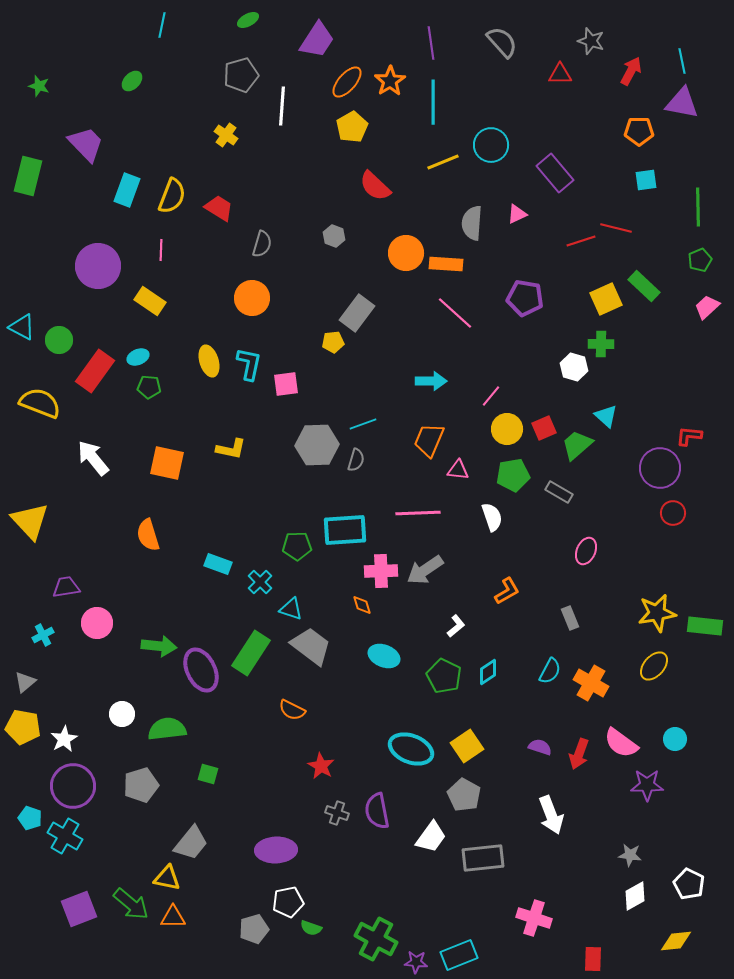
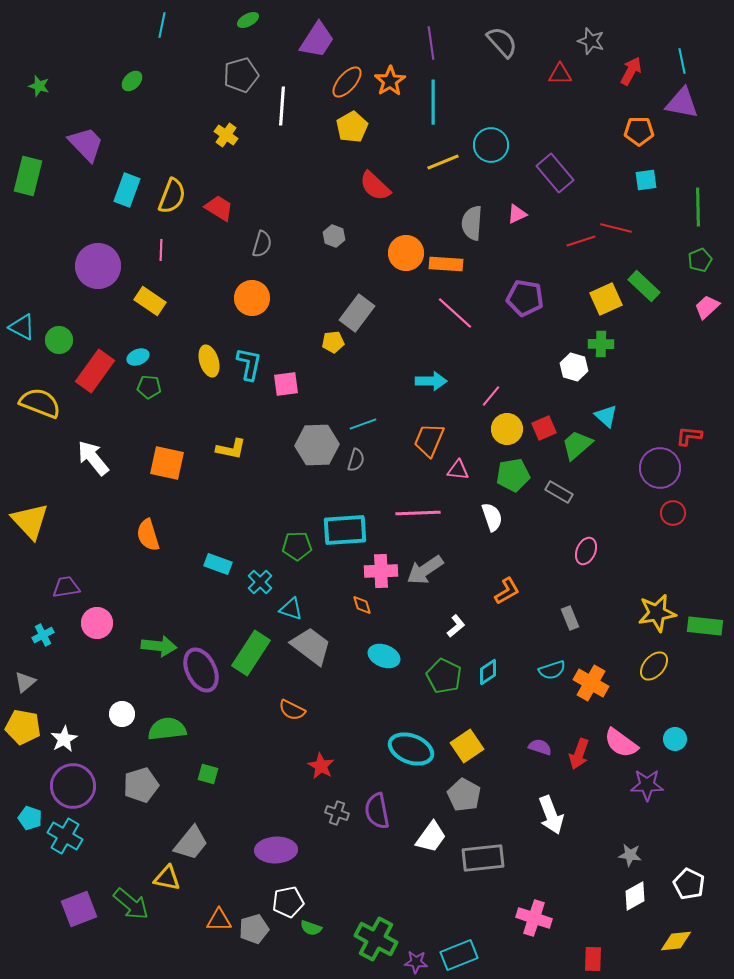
cyan semicircle at (550, 671): moved 2 px right, 1 px up; rotated 44 degrees clockwise
orange triangle at (173, 917): moved 46 px right, 3 px down
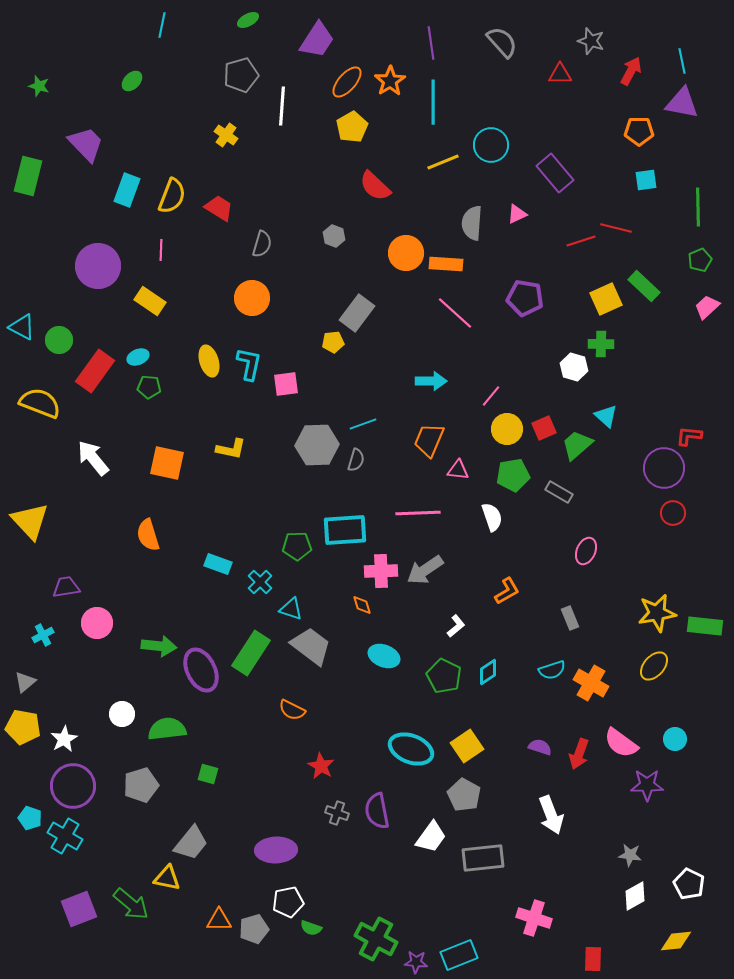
purple circle at (660, 468): moved 4 px right
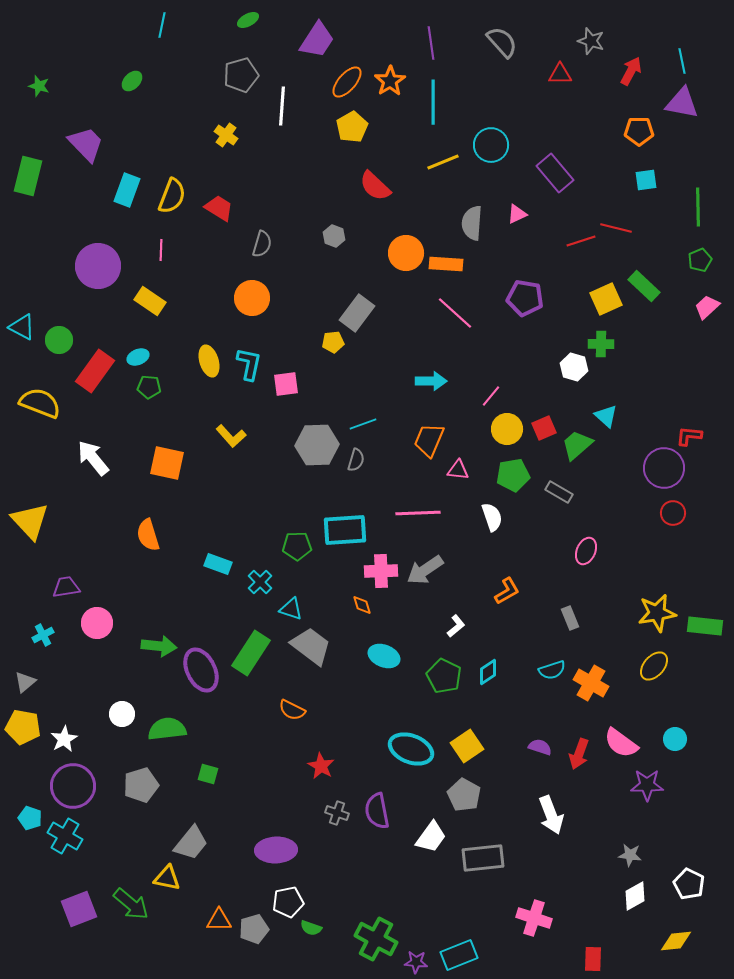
yellow L-shape at (231, 449): moved 13 px up; rotated 36 degrees clockwise
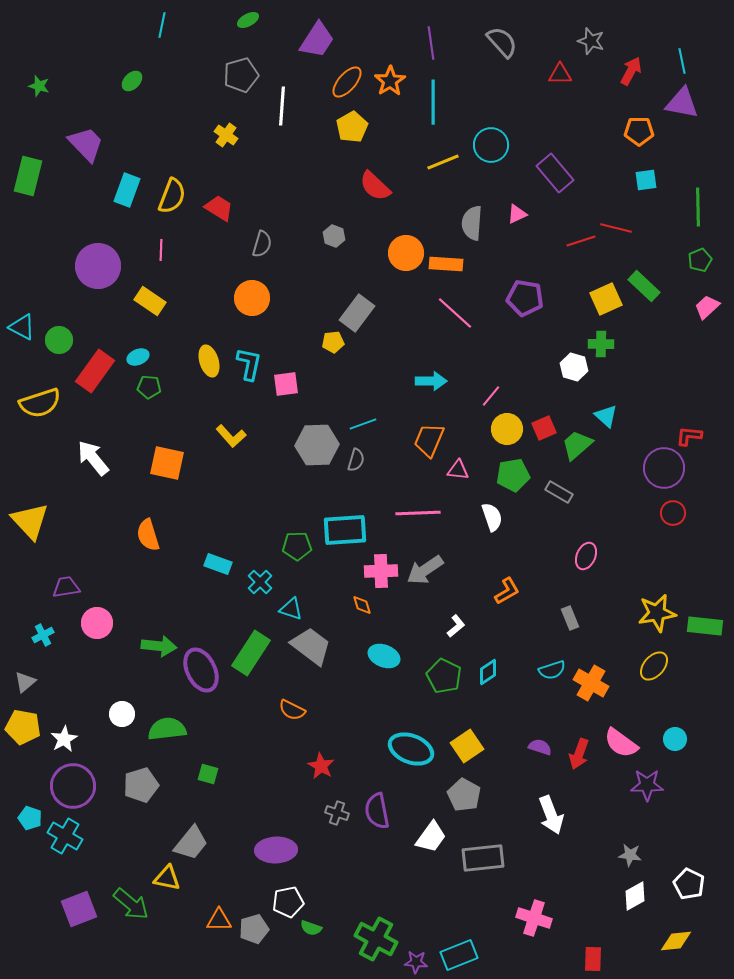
yellow semicircle at (40, 403): rotated 141 degrees clockwise
pink ellipse at (586, 551): moved 5 px down
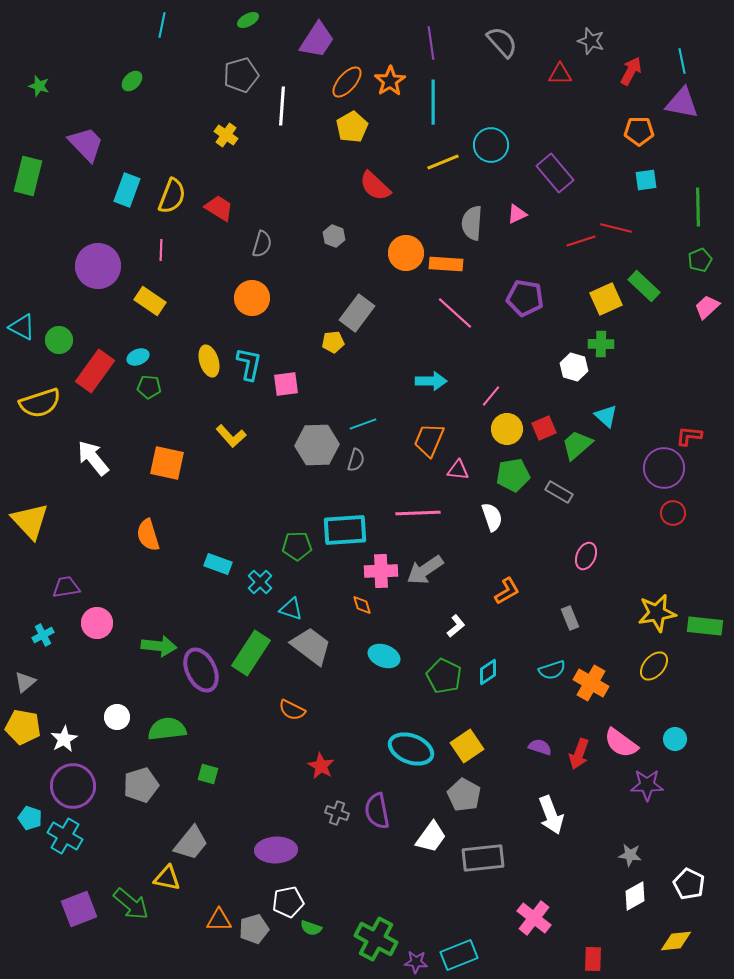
white circle at (122, 714): moved 5 px left, 3 px down
pink cross at (534, 918): rotated 20 degrees clockwise
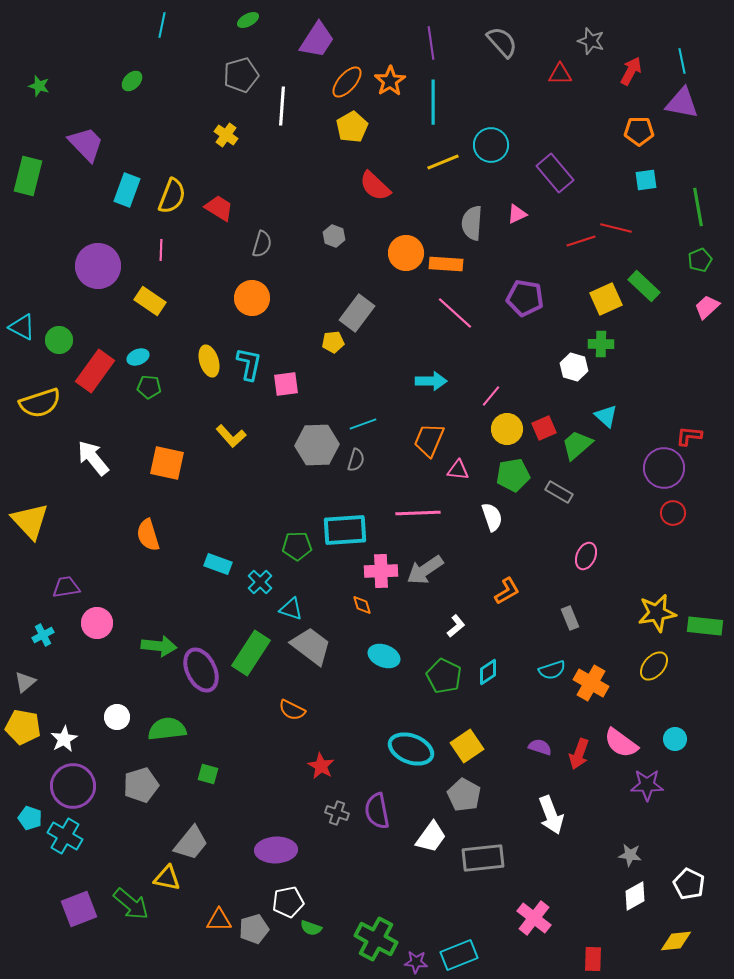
green line at (698, 207): rotated 9 degrees counterclockwise
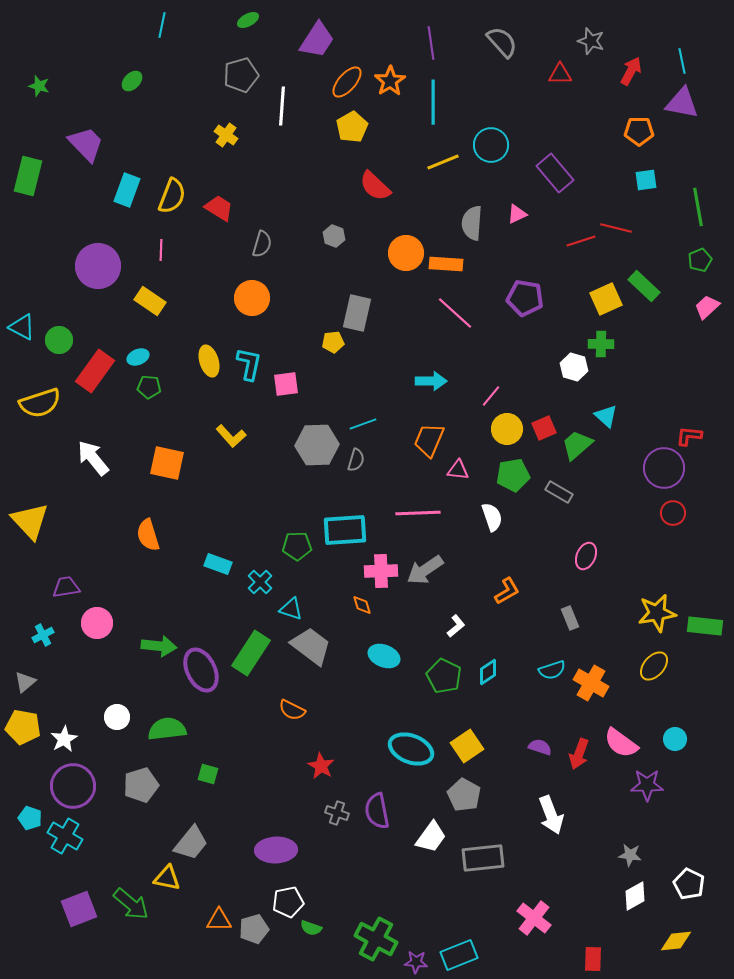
gray rectangle at (357, 313): rotated 24 degrees counterclockwise
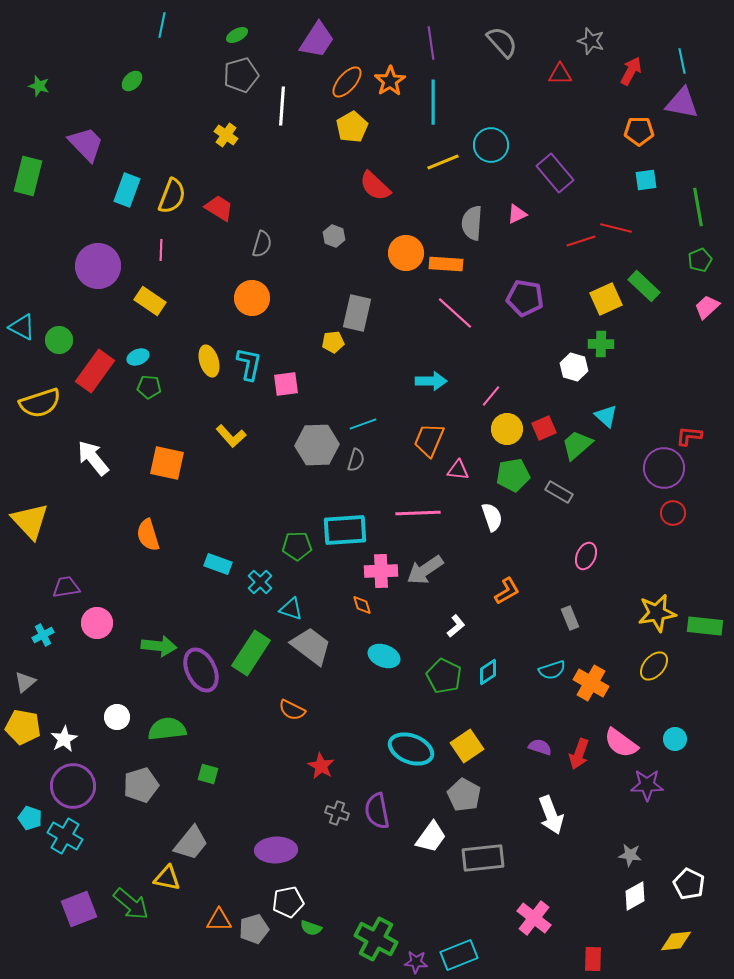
green ellipse at (248, 20): moved 11 px left, 15 px down
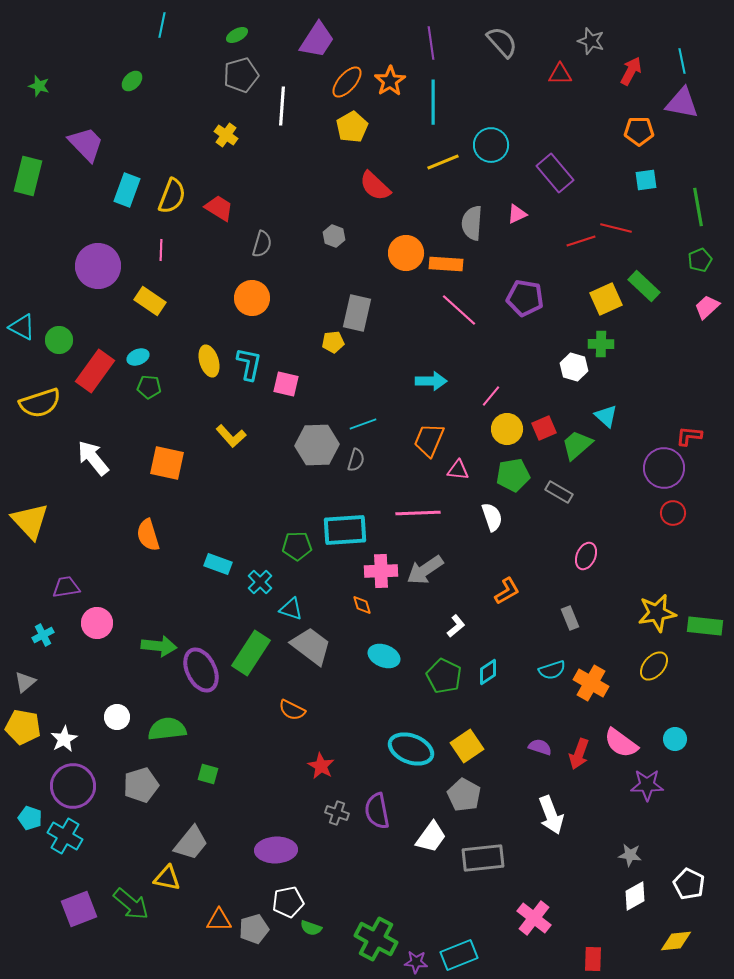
pink line at (455, 313): moved 4 px right, 3 px up
pink square at (286, 384): rotated 20 degrees clockwise
